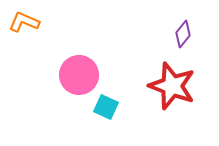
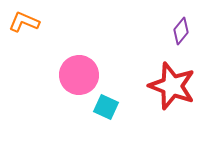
purple diamond: moved 2 px left, 3 px up
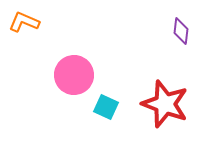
purple diamond: rotated 32 degrees counterclockwise
pink circle: moved 5 px left
red star: moved 7 px left, 18 px down
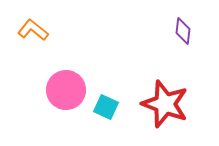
orange L-shape: moved 9 px right, 8 px down; rotated 16 degrees clockwise
purple diamond: moved 2 px right
pink circle: moved 8 px left, 15 px down
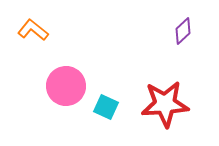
purple diamond: rotated 40 degrees clockwise
pink circle: moved 4 px up
red star: rotated 24 degrees counterclockwise
